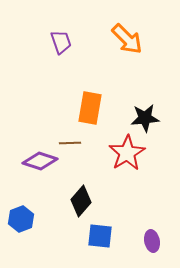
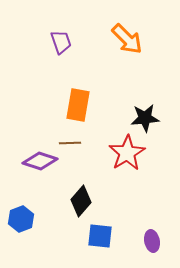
orange rectangle: moved 12 px left, 3 px up
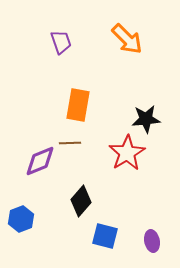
black star: moved 1 px right, 1 px down
purple diamond: rotated 40 degrees counterclockwise
blue square: moved 5 px right; rotated 8 degrees clockwise
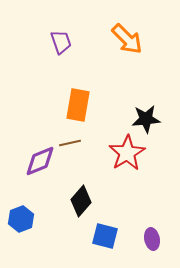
brown line: rotated 10 degrees counterclockwise
purple ellipse: moved 2 px up
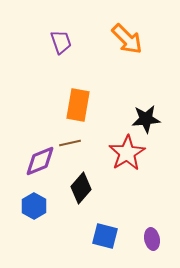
black diamond: moved 13 px up
blue hexagon: moved 13 px right, 13 px up; rotated 10 degrees counterclockwise
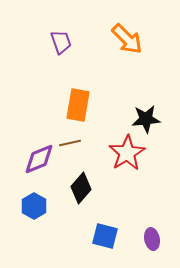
purple diamond: moved 1 px left, 2 px up
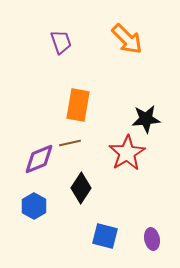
black diamond: rotated 8 degrees counterclockwise
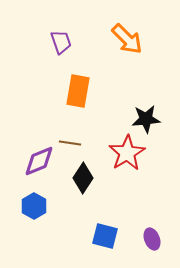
orange rectangle: moved 14 px up
brown line: rotated 20 degrees clockwise
purple diamond: moved 2 px down
black diamond: moved 2 px right, 10 px up
purple ellipse: rotated 10 degrees counterclockwise
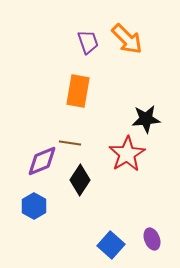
purple trapezoid: moved 27 px right
red star: moved 1 px down
purple diamond: moved 3 px right
black diamond: moved 3 px left, 2 px down
blue square: moved 6 px right, 9 px down; rotated 28 degrees clockwise
